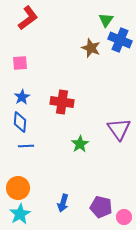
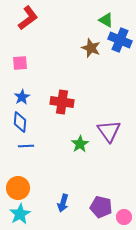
green triangle: rotated 35 degrees counterclockwise
purple triangle: moved 10 px left, 2 px down
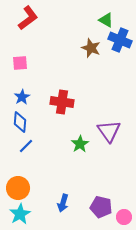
blue line: rotated 42 degrees counterclockwise
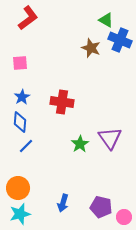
purple triangle: moved 1 px right, 7 px down
cyan star: rotated 15 degrees clockwise
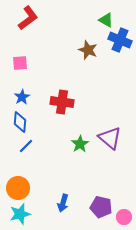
brown star: moved 3 px left, 2 px down
purple triangle: rotated 15 degrees counterclockwise
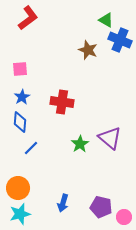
pink square: moved 6 px down
blue line: moved 5 px right, 2 px down
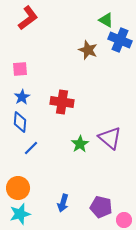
pink circle: moved 3 px down
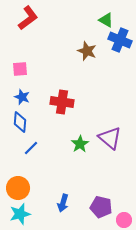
brown star: moved 1 px left, 1 px down
blue star: rotated 21 degrees counterclockwise
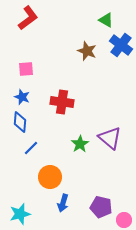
blue cross: moved 1 px right, 5 px down; rotated 15 degrees clockwise
pink square: moved 6 px right
orange circle: moved 32 px right, 11 px up
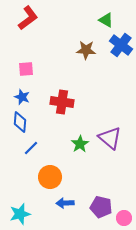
brown star: moved 1 px left, 1 px up; rotated 18 degrees counterclockwise
blue arrow: moved 2 px right; rotated 72 degrees clockwise
pink circle: moved 2 px up
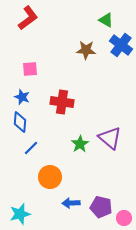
pink square: moved 4 px right
blue arrow: moved 6 px right
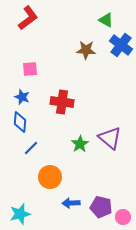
pink circle: moved 1 px left, 1 px up
